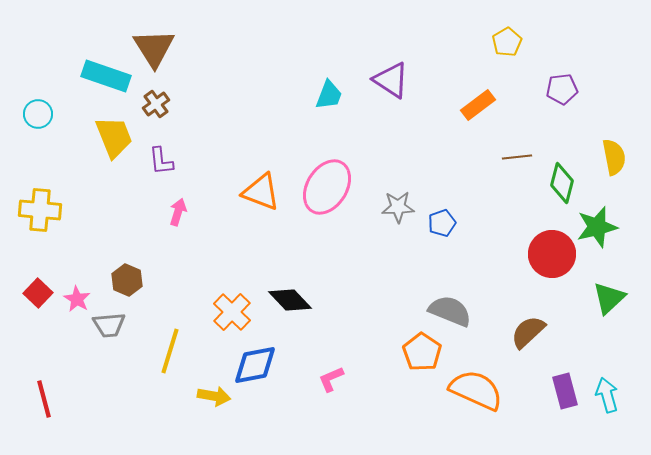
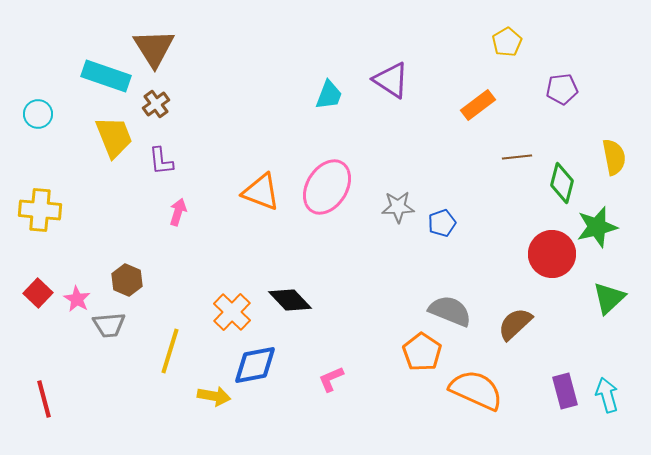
brown semicircle: moved 13 px left, 8 px up
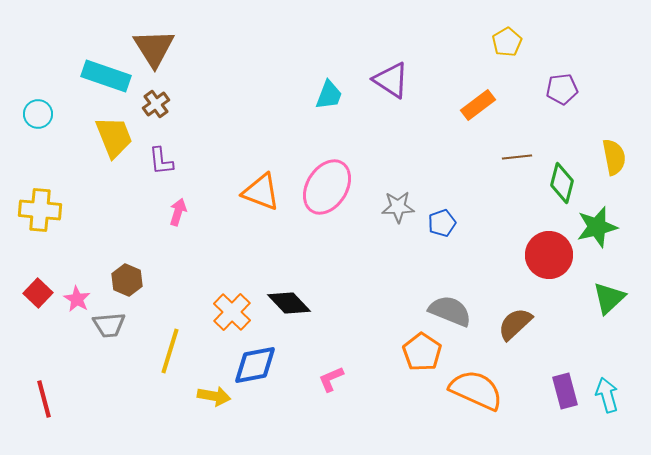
red circle: moved 3 px left, 1 px down
black diamond: moved 1 px left, 3 px down
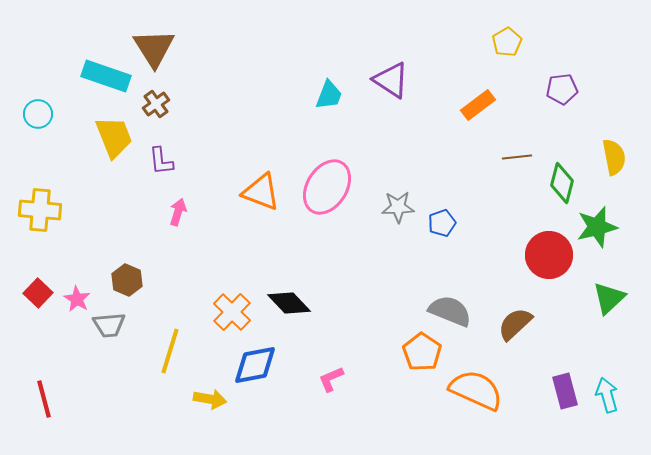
yellow arrow: moved 4 px left, 3 px down
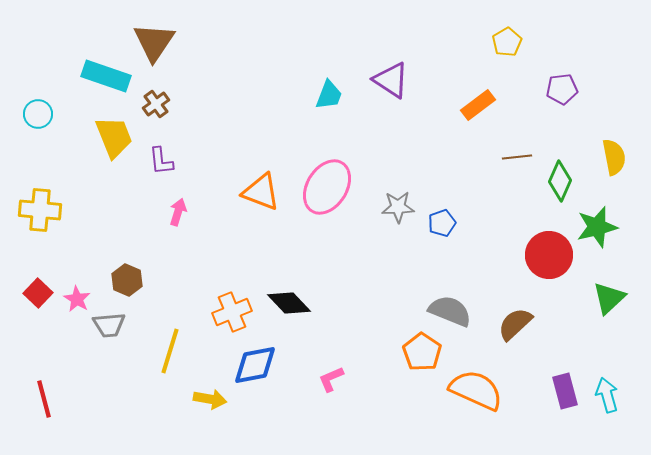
brown triangle: moved 6 px up; rotated 6 degrees clockwise
green diamond: moved 2 px left, 2 px up; rotated 9 degrees clockwise
orange cross: rotated 24 degrees clockwise
